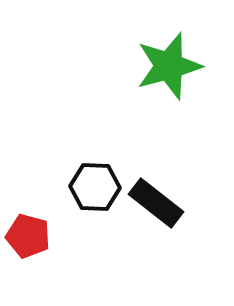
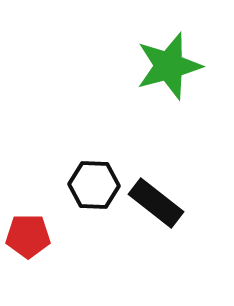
black hexagon: moved 1 px left, 2 px up
red pentagon: rotated 15 degrees counterclockwise
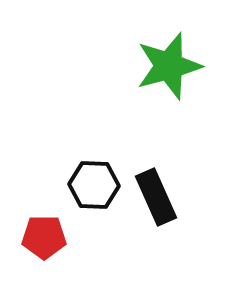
black rectangle: moved 6 px up; rotated 28 degrees clockwise
red pentagon: moved 16 px right, 1 px down
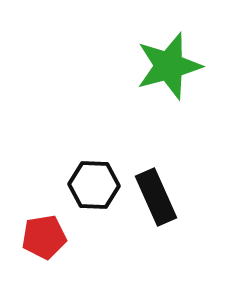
red pentagon: rotated 9 degrees counterclockwise
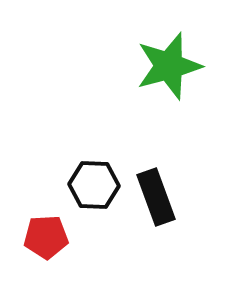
black rectangle: rotated 4 degrees clockwise
red pentagon: moved 2 px right; rotated 6 degrees clockwise
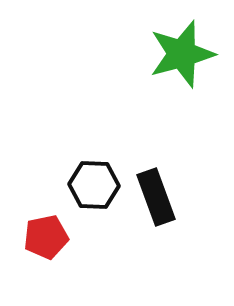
green star: moved 13 px right, 12 px up
red pentagon: rotated 9 degrees counterclockwise
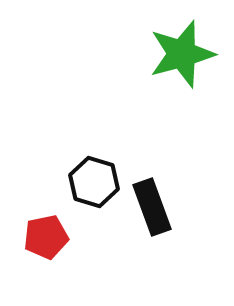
black hexagon: moved 3 px up; rotated 15 degrees clockwise
black rectangle: moved 4 px left, 10 px down
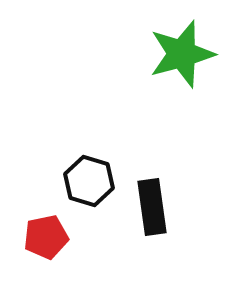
black hexagon: moved 5 px left, 1 px up
black rectangle: rotated 12 degrees clockwise
